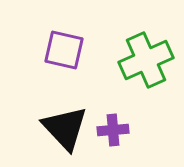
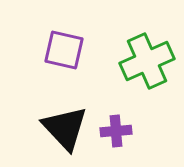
green cross: moved 1 px right, 1 px down
purple cross: moved 3 px right, 1 px down
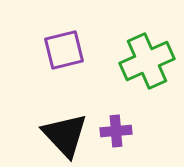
purple square: rotated 27 degrees counterclockwise
black triangle: moved 7 px down
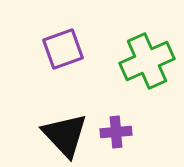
purple square: moved 1 px left, 1 px up; rotated 6 degrees counterclockwise
purple cross: moved 1 px down
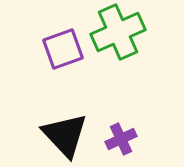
green cross: moved 29 px left, 29 px up
purple cross: moved 5 px right, 7 px down; rotated 20 degrees counterclockwise
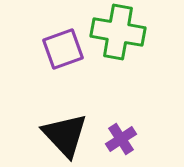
green cross: rotated 34 degrees clockwise
purple cross: rotated 8 degrees counterclockwise
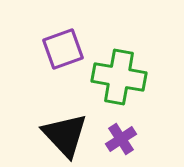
green cross: moved 1 px right, 45 px down
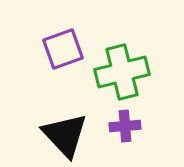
green cross: moved 3 px right, 5 px up; rotated 24 degrees counterclockwise
purple cross: moved 4 px right, 13 px up; rotated 28 degrees clockwise
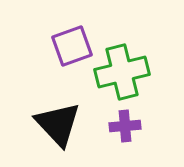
purple square: moved 9 px right, 3 px up
black triangle: moved 7 px left, 11 px up
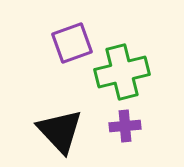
purple square: moved 3 px up
black triangle: moved 2 px right, 7 px down
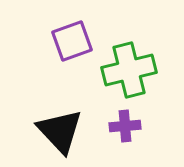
purple square: moved 2 px up
green cross: moved 7 px right, 2 px up
